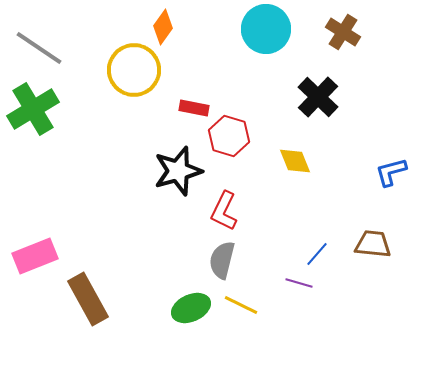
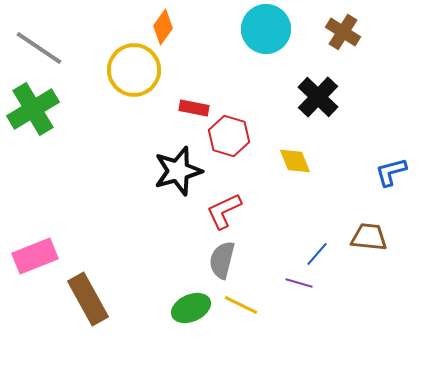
red L-shape: rotated 39 degrees clockwise
brown trapezoid: moved 4 px left, 7 px up
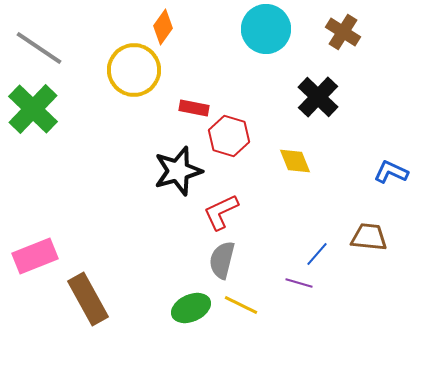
green cross: rotated 15 degrees counterclockwise
blue L-shape: rotated 40 degrees clockwise
red L-shape: moved 3 px left, 1 px down
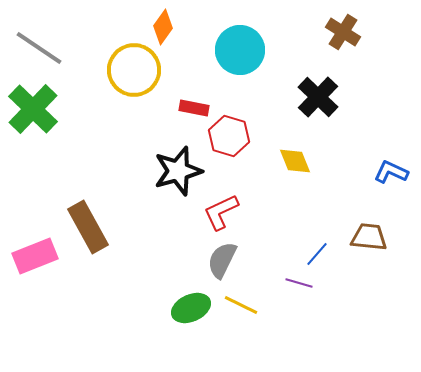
cyan circle: moved 26 px left, 21 px down
gray semicircle: rotated 12 degrees clockwise
brown rectangle: moved 72 px up
